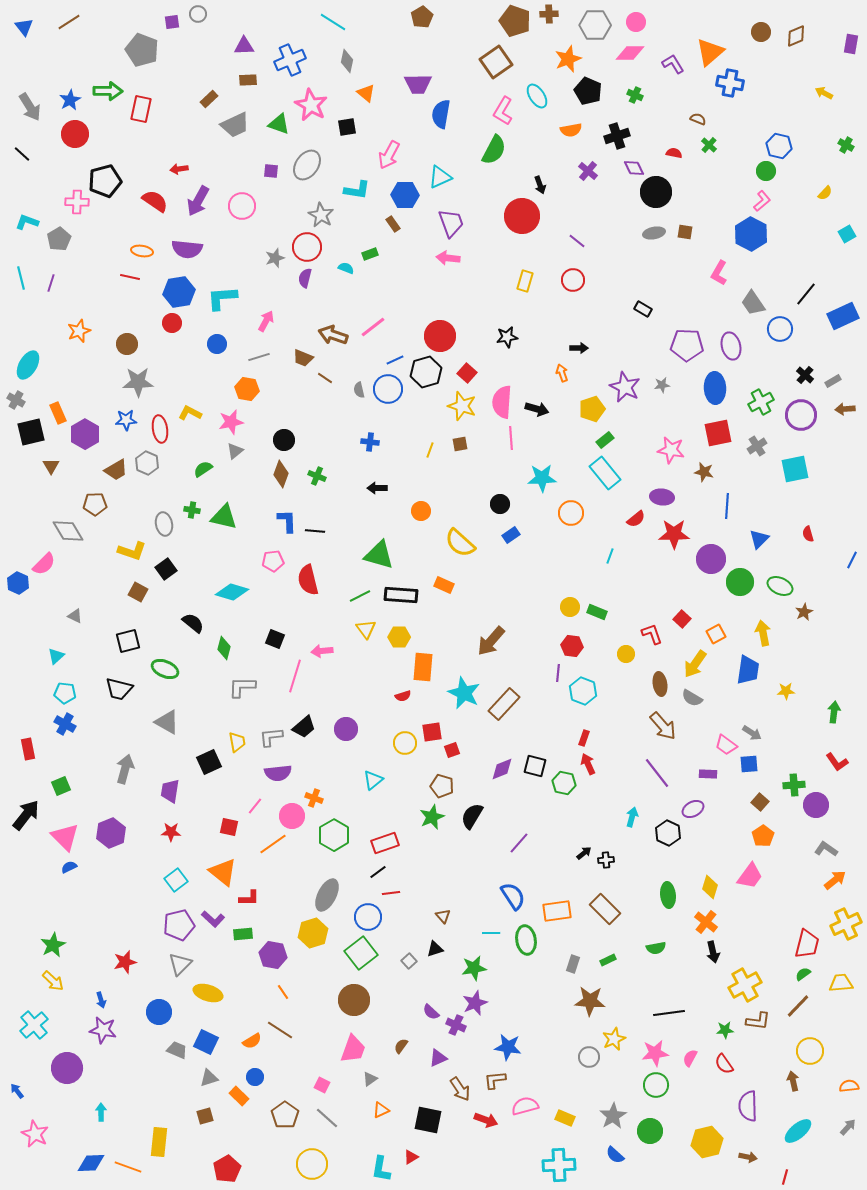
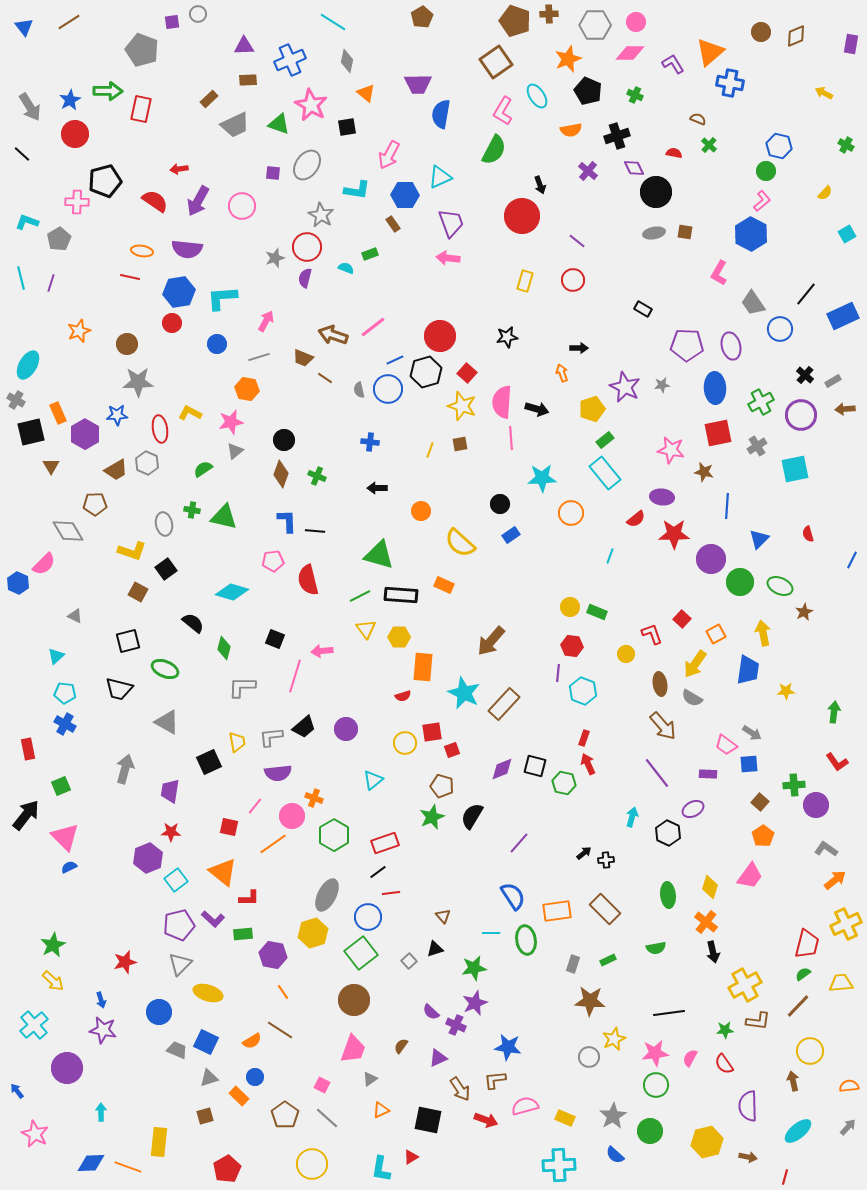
purple square at (271, 171): moved 2 px right, 2 px down
blue star at (126, 420): moved 9 px left, 5 px up
purple hexagon at (111, 833): moved 37 px right, 25 px down
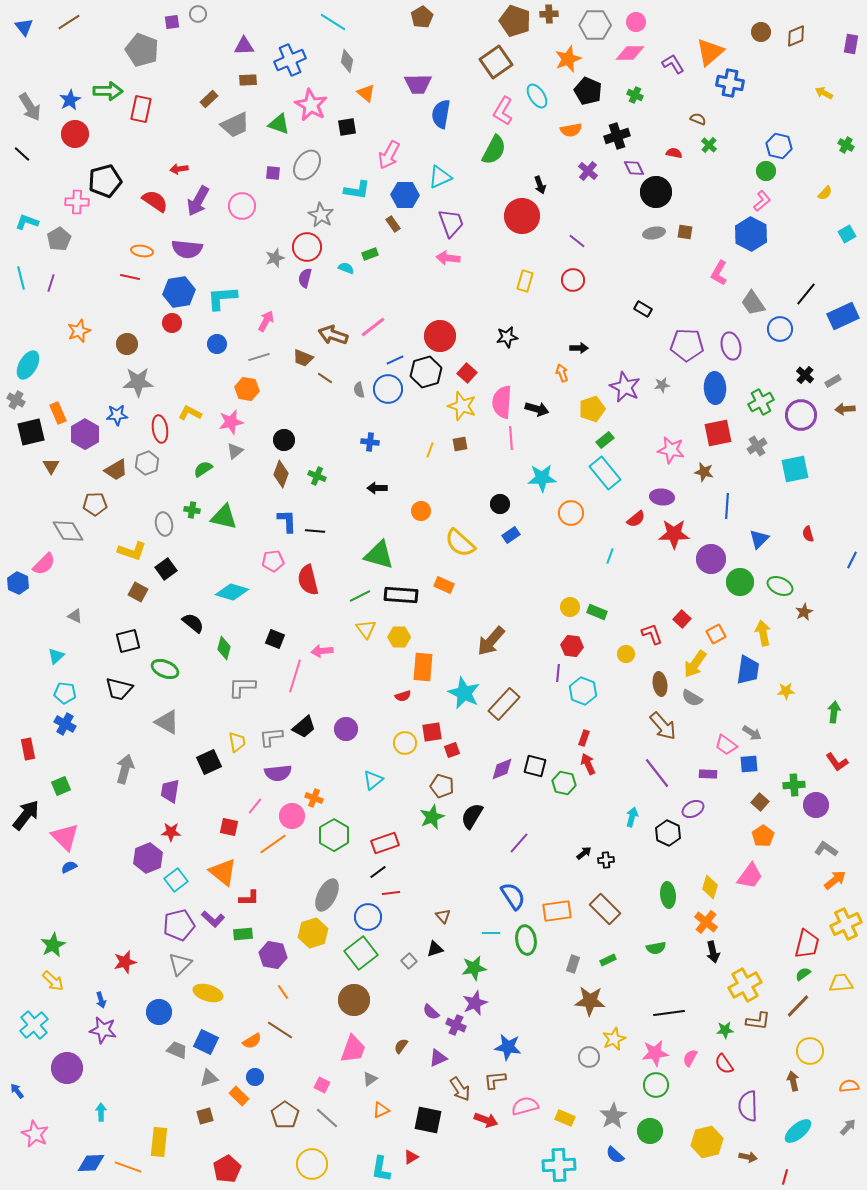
gray hexagon at (147, 463): rotated 15 degrees clockwise
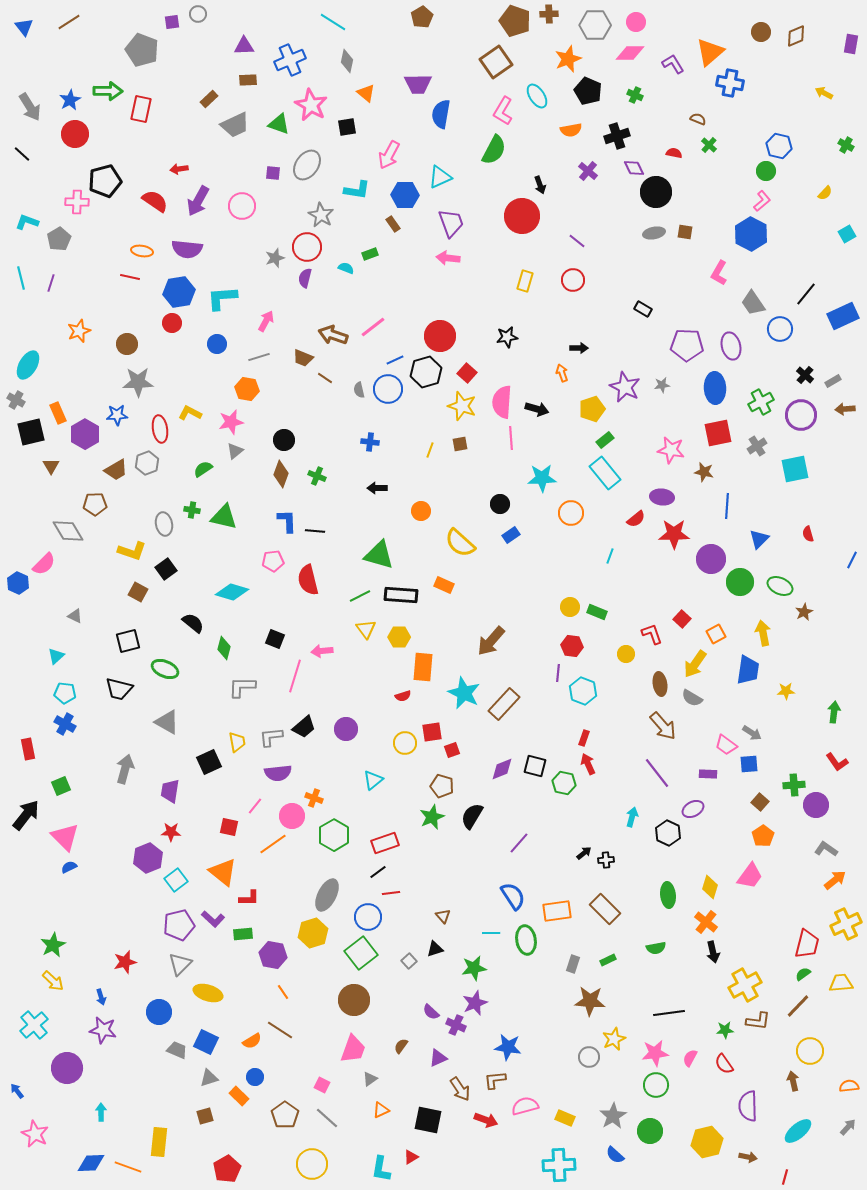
blue arrow at (101, 1000): moved 3 px up
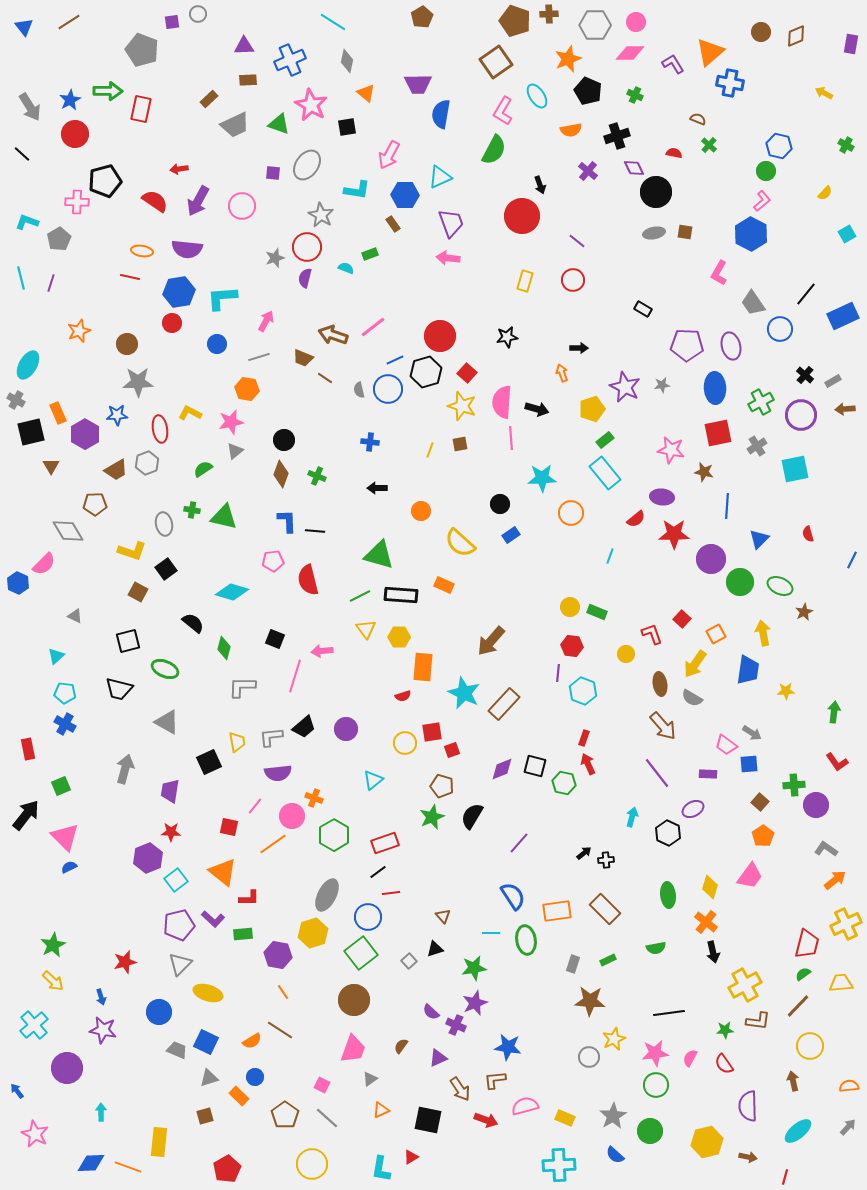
purple hexagon at (273, 955): moved 5 px right
yellow circle at (810, 1051): moved 5 px up
